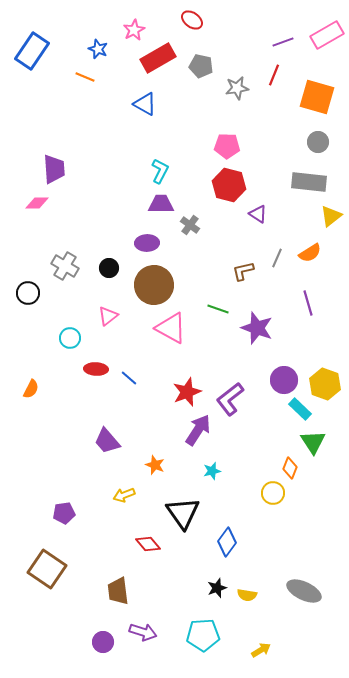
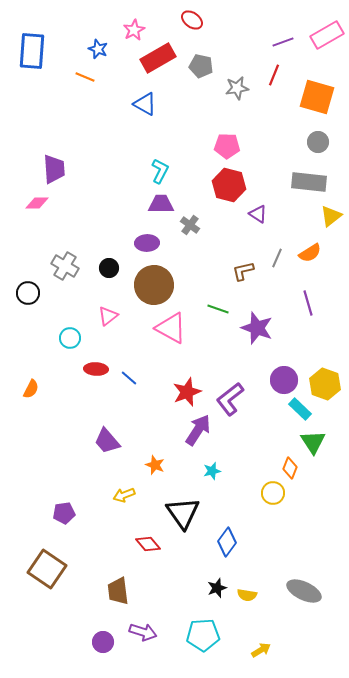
blue rectangle at (32, 51): rotated 30 degrees counterclockwise
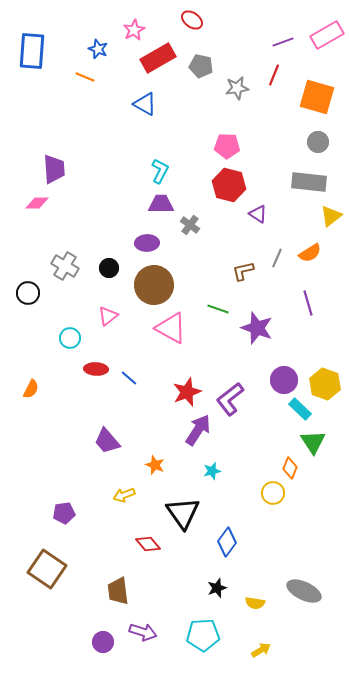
yellow semicircle at (247, 595): moved 8 px right, 8 px down
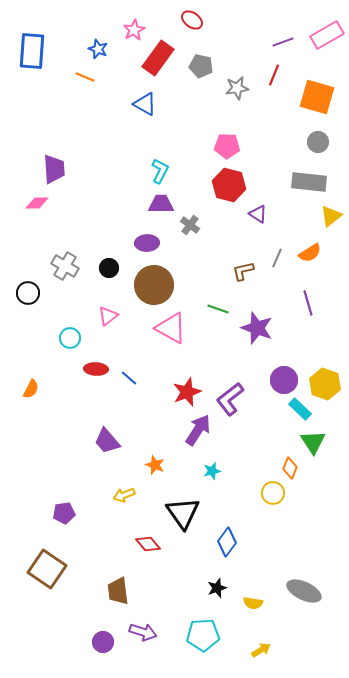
red rectangle at (158, 58): rotated 24 degrees counterclockwise
yellow semicircle at (255, 603): moved 2 px left
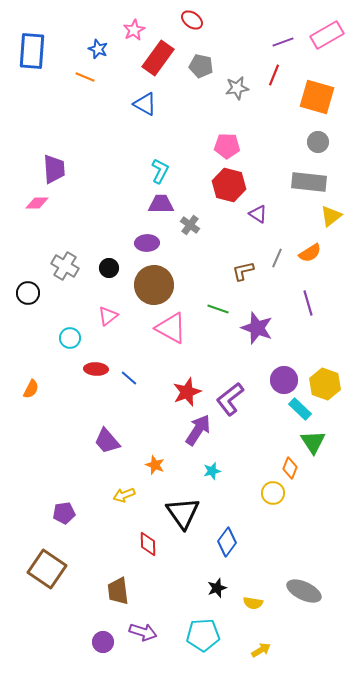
red diamond at (148, 544): rotated 40 degrees clockwise
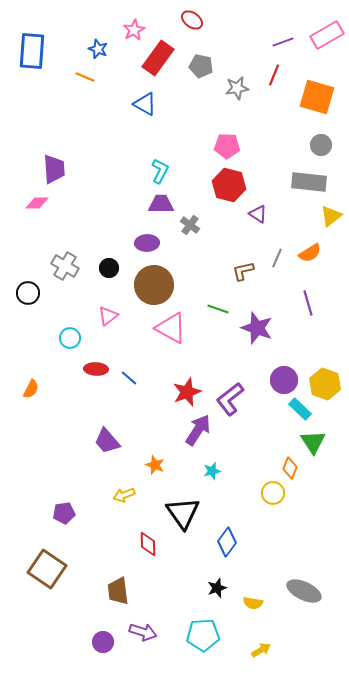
gray circle at (318, 142): moved 3 px right, 3 px down
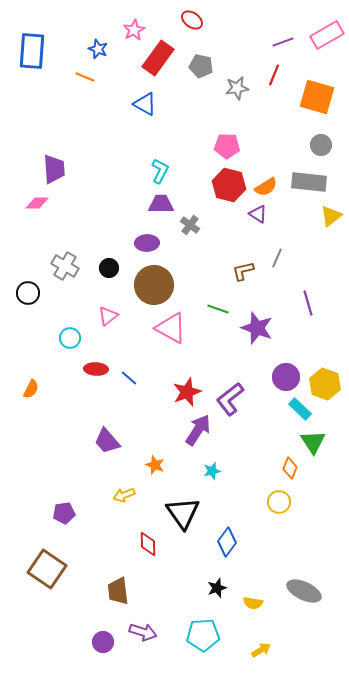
orange semicircle at (310, 253): moved 44 px left, 66 px up
purple circle at (284, 380): moved 2 px right, 3 px up
yellow circle at (273, 493): moved 6 px right, 9 px down
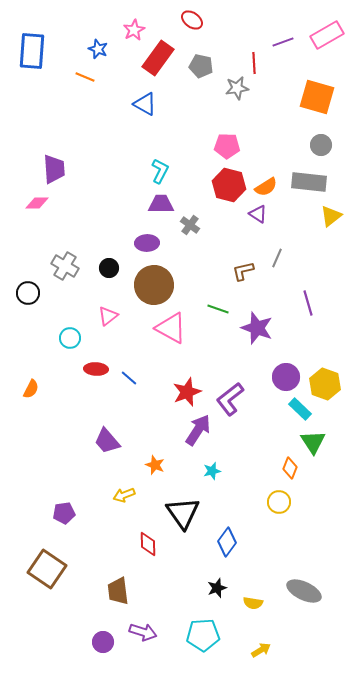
red line at (274, 75): moved 20 px left, 12 px up; rotated 25 degrees counterclockwise
